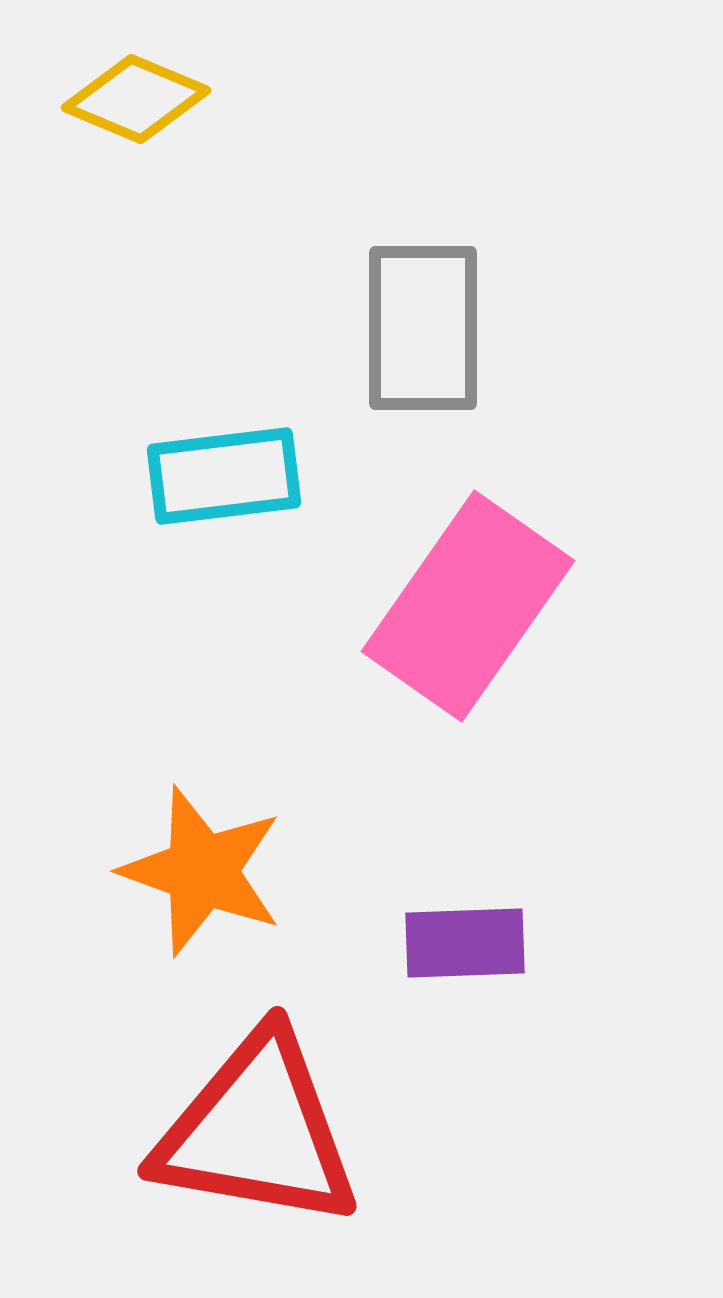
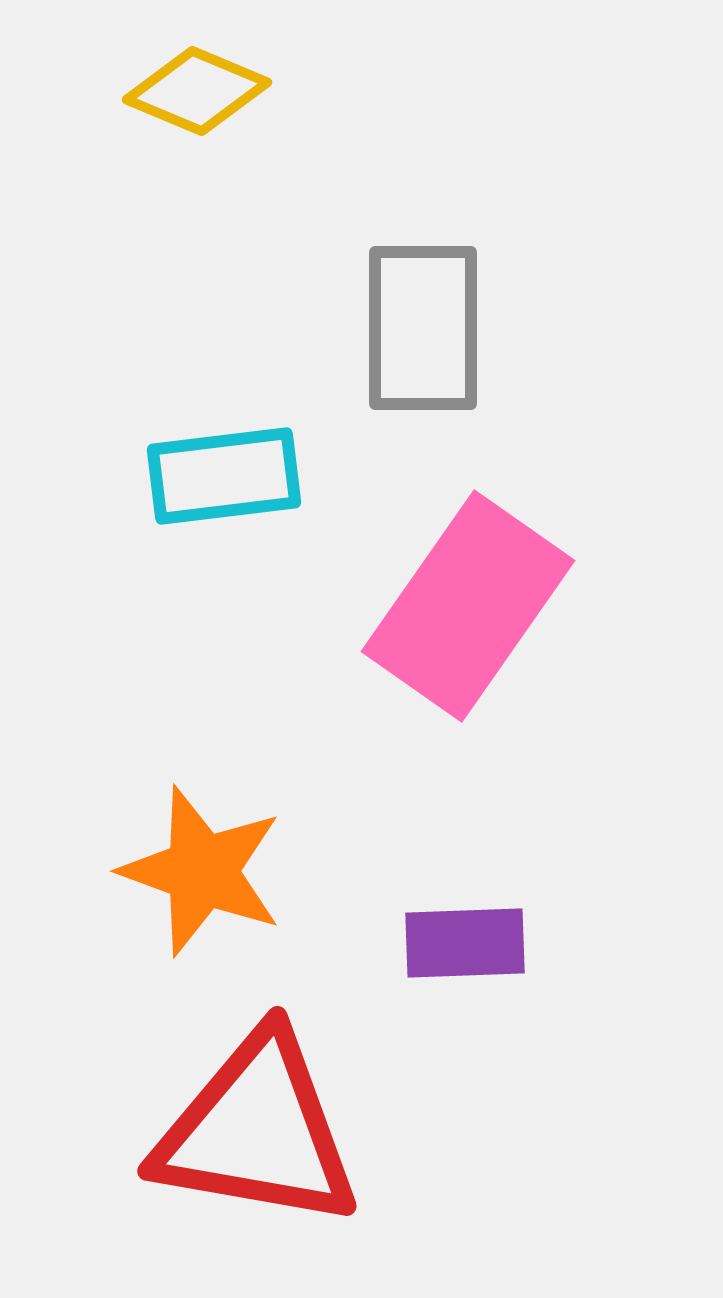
yellow diamond: moved 61 px right, 8 px up
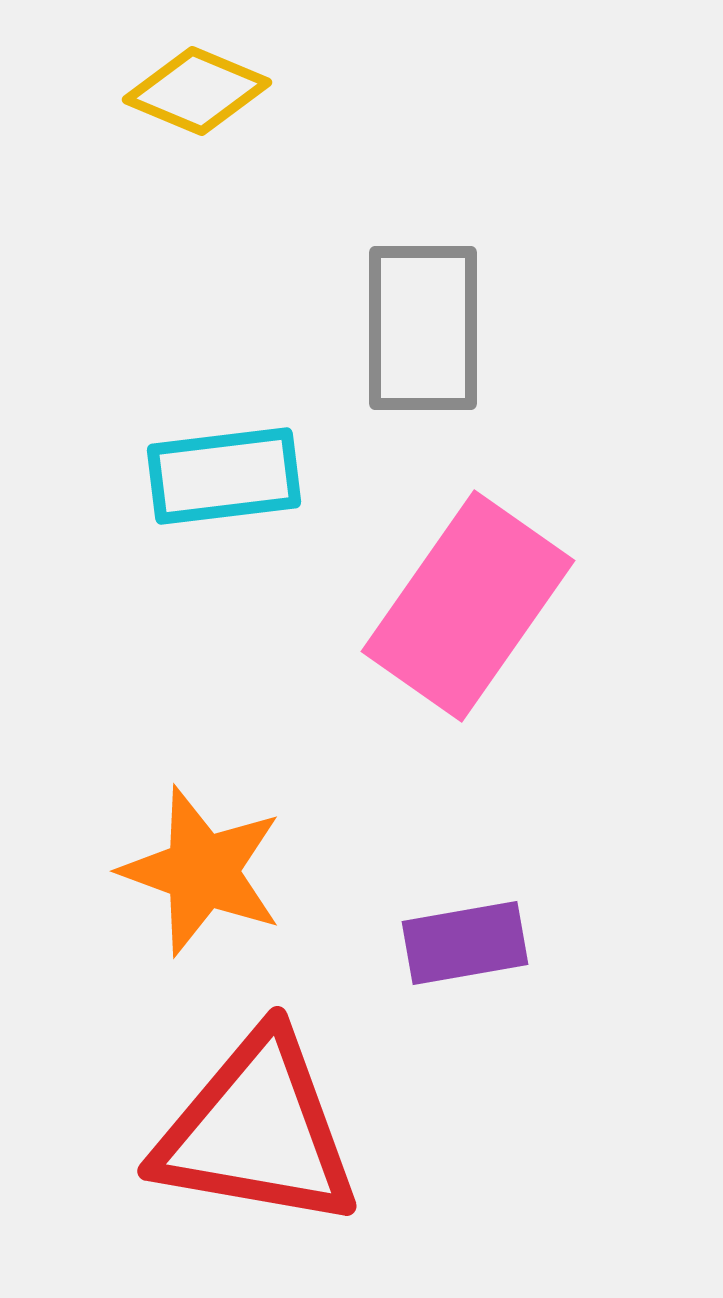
purple rectangle: rotated 8 degrees counterclockwise
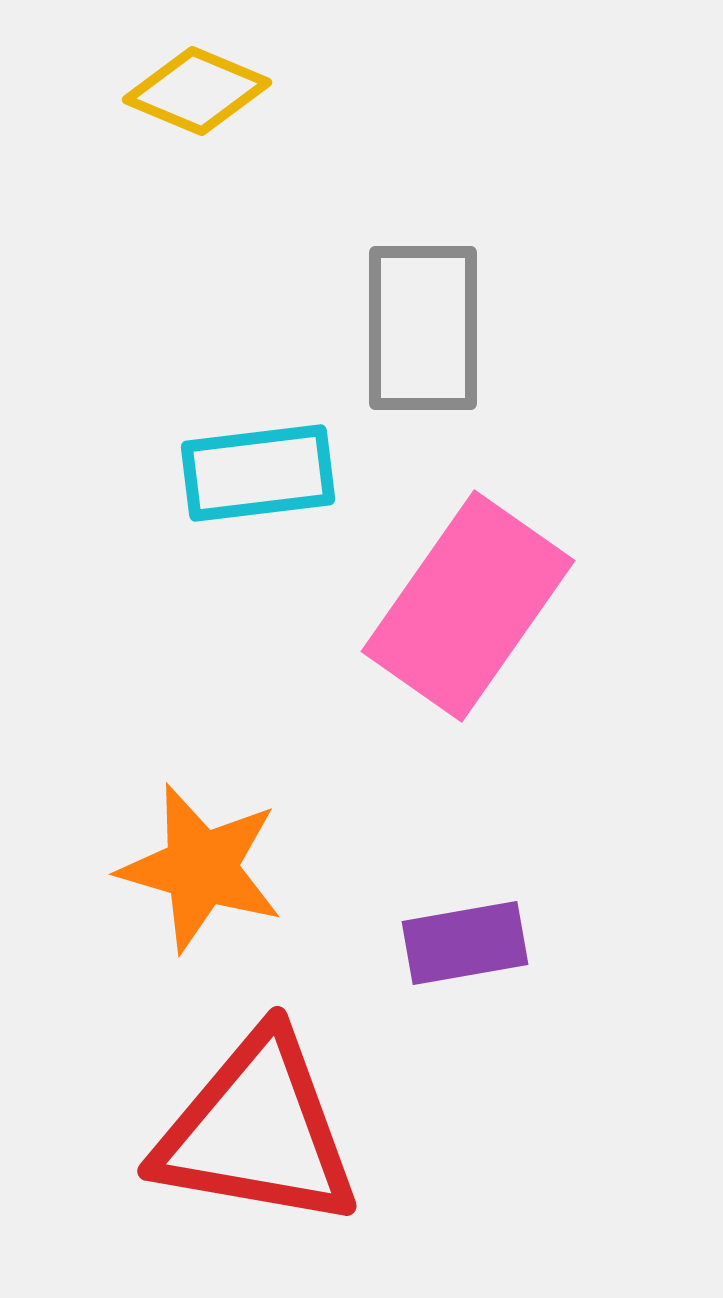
cyan rectangle: moved 34 px right, 3 px up
orange star: moved 1 px left, 3 px up; rotated 4 degrees counterclockwise
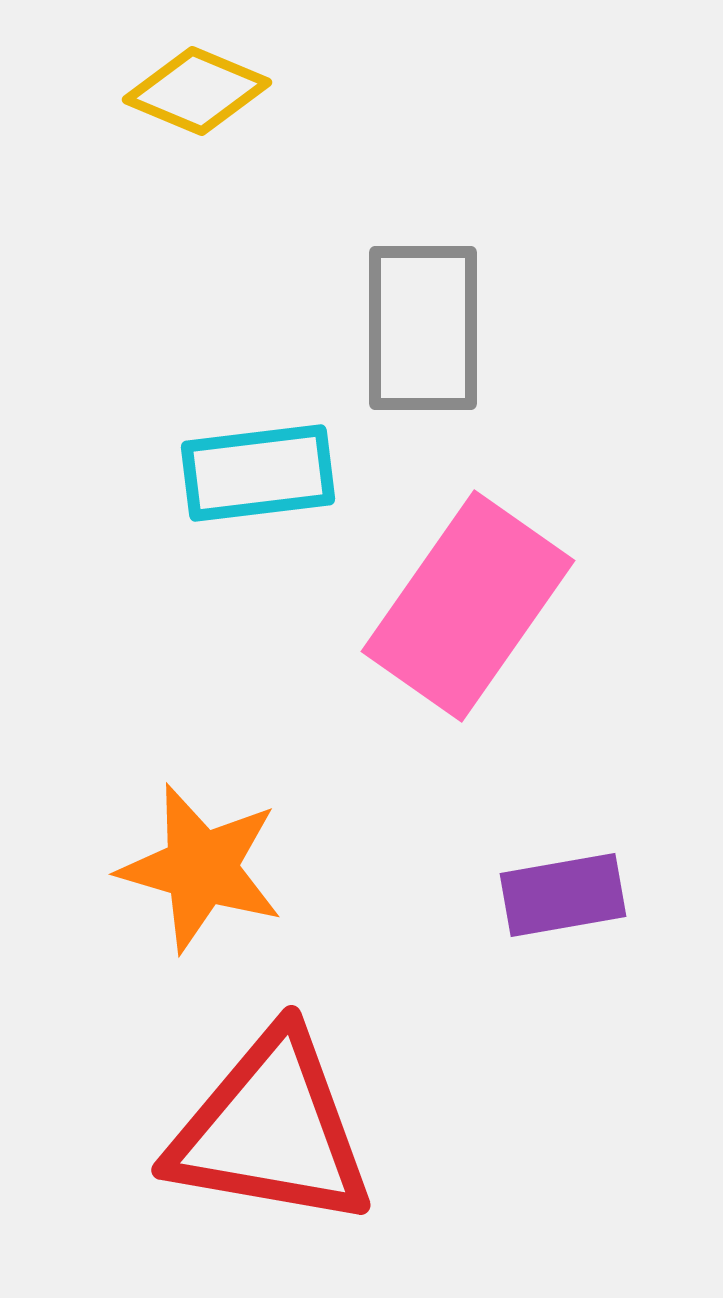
purple rectangle: moved 98 px right, 48 px up
red triangle: moved 14 px right, 1 px up
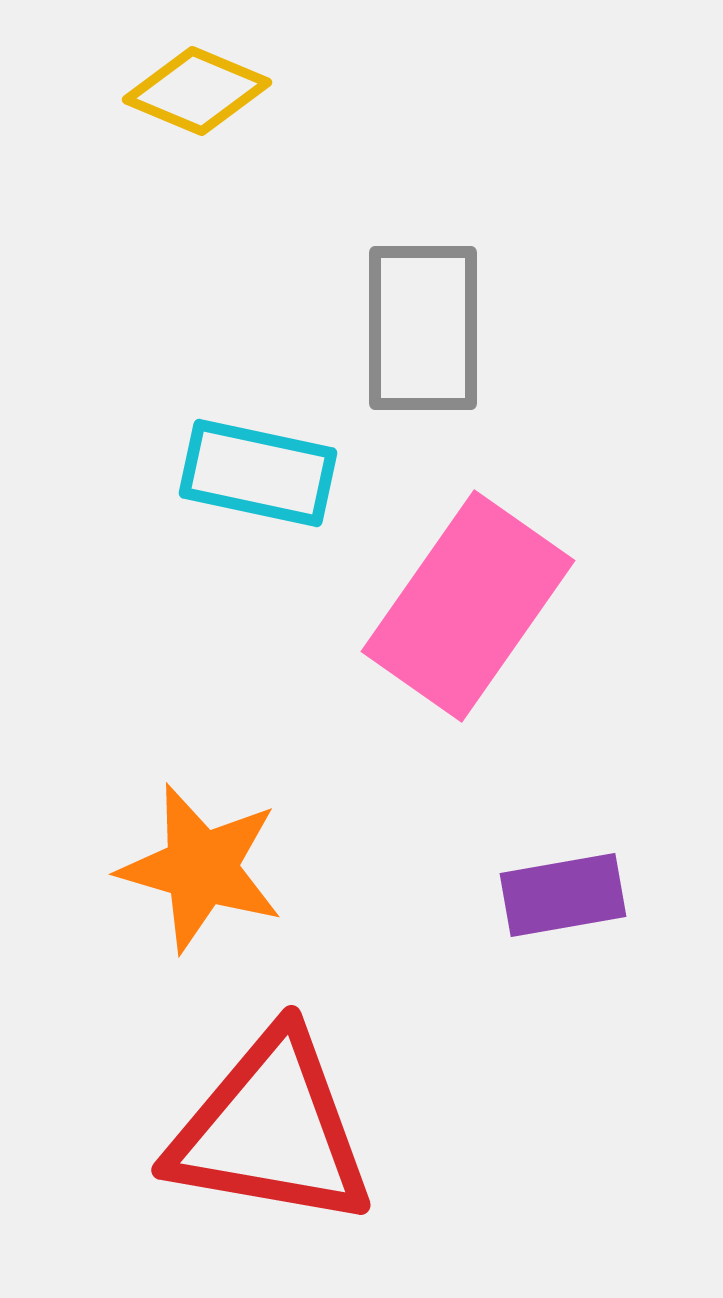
cyan rectangle: rotated 19 degrees clockwise
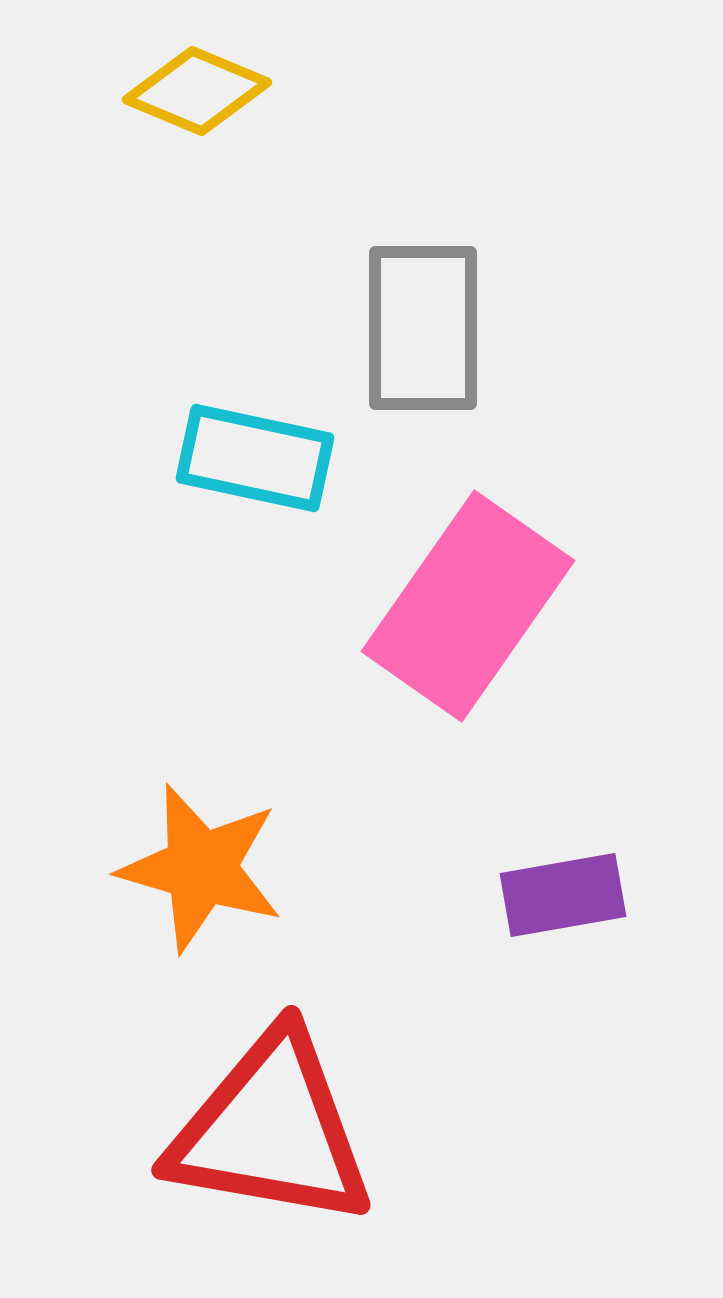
cyan rectangle: moved 3 px left, 15 px up
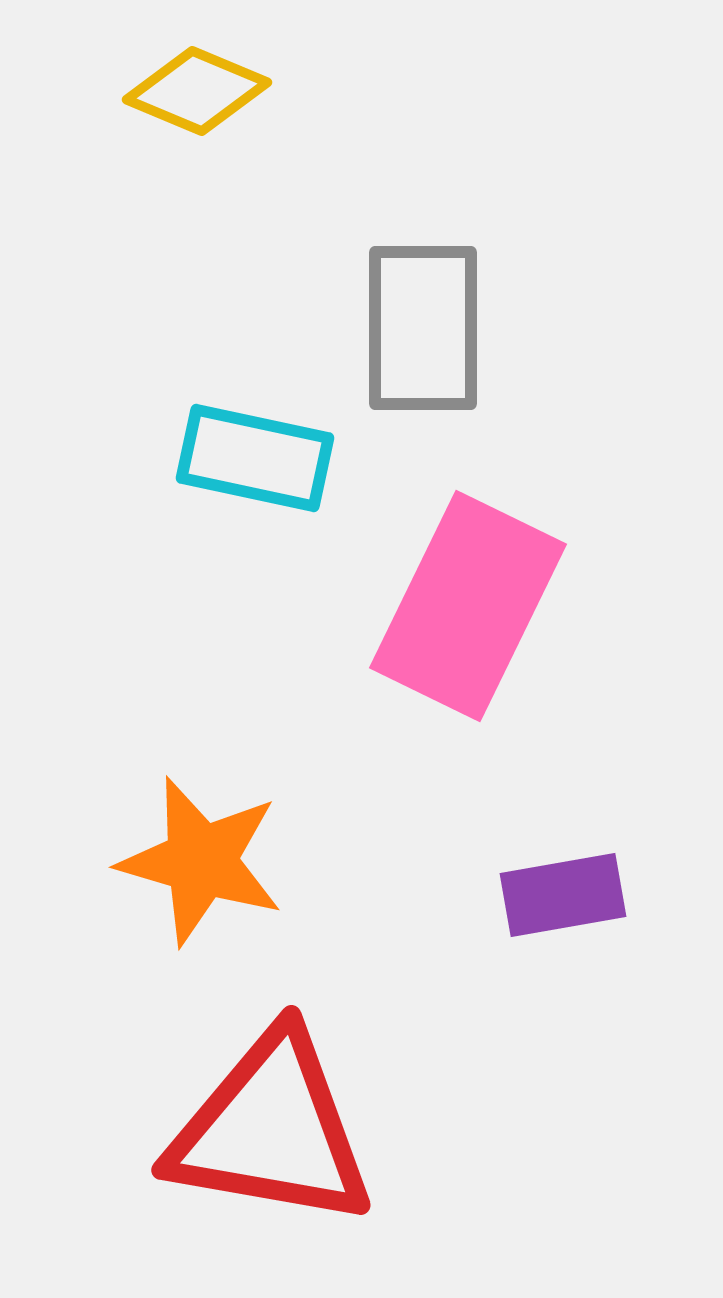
pink rectangle: rotated 9 degrees counterclockwise
orange star: moved 7 px up
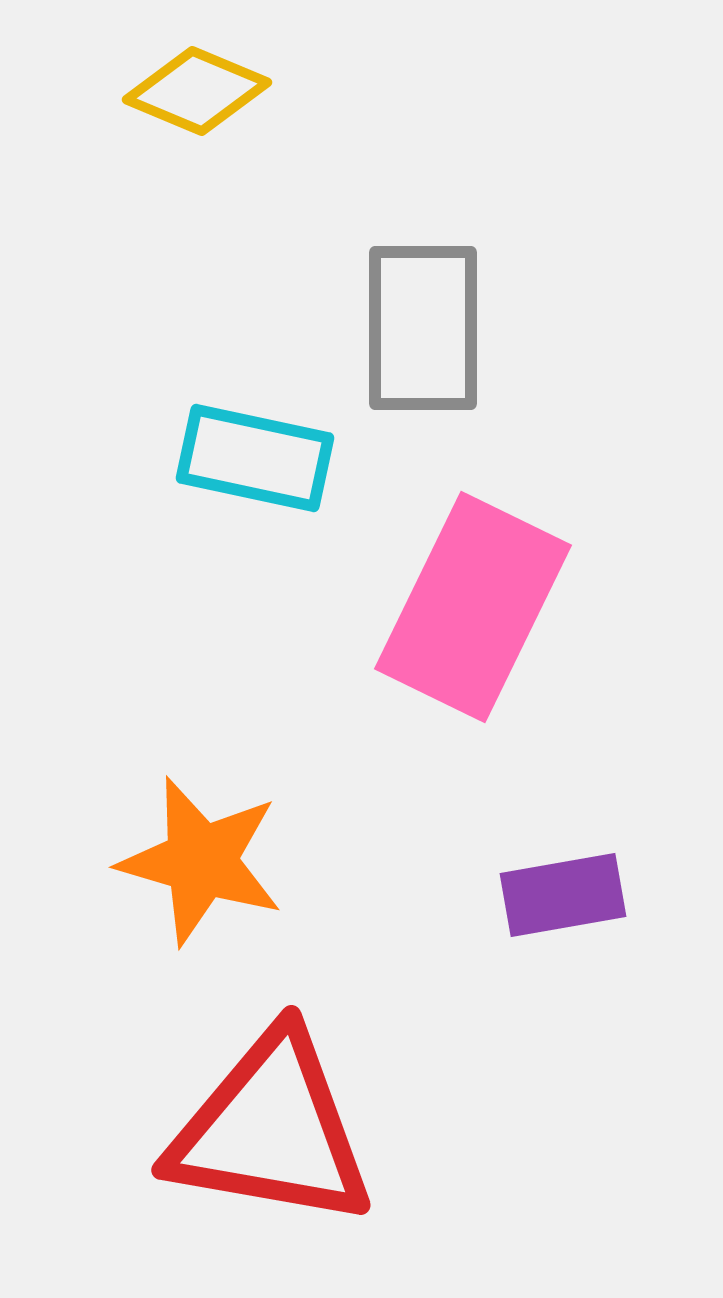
pink rectangle: moved 5 px right, 1 px down
